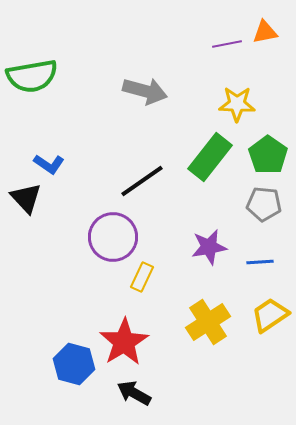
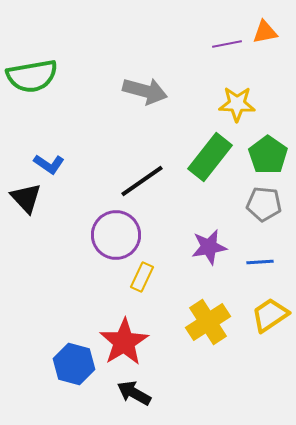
purple circle: moved 3 px right, 2 px up
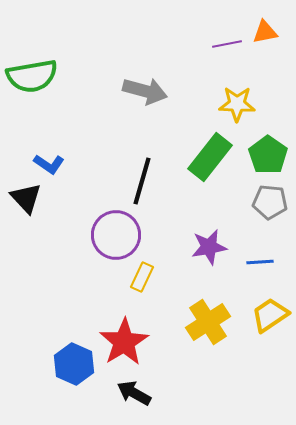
black line: rotated 39 degrees counterclockwise
gray pentagon: moved 6 px right, 2 px up
blue hexagon: rotated 9 degrees clockwise
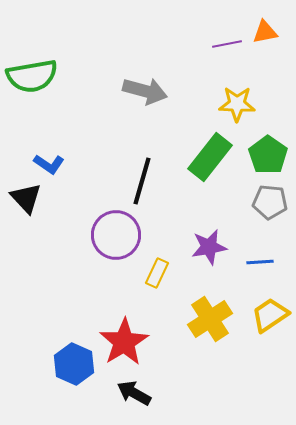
yellow rectangle: moved 15 px right, 4 px up
yellow cross: moved 2 px right, 3 px up
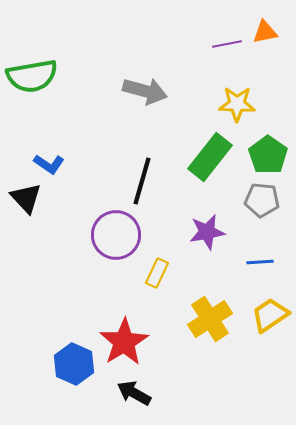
gray pentagon: moved 8 px left, 2 px up
purple star: moved 2 px left, 15 px up
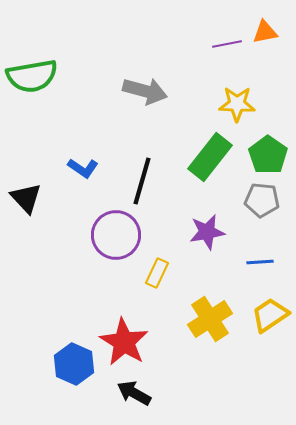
blue L-shape: moved 34 px right, 4 px down
red star: rotated 9 degrees counterclockwise
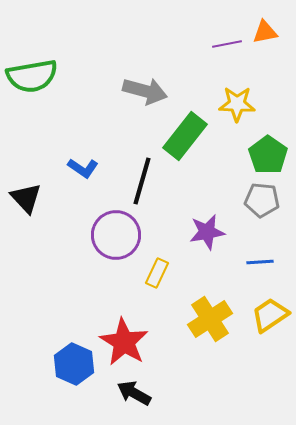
green rectangle: moved 25 px left, 21 px up
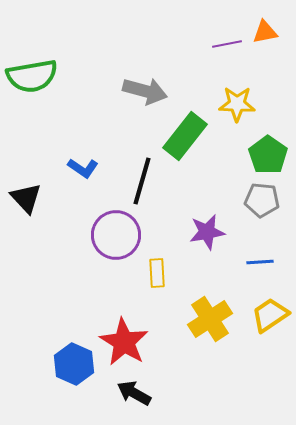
yellow rectangle: rotated 28 degrees counterclockwise
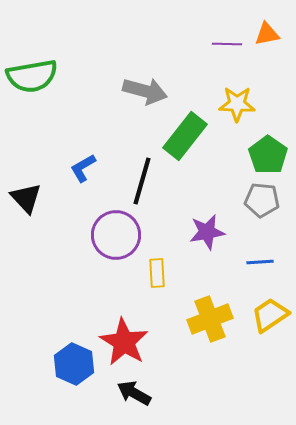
orange triangle: moved 2 px right, 2 px down
purple line: rotated 12 degrees clockwise
blue L-shape: rotated 116 degrees clockwise
yellow cross: rotated 12 degrees clockwise
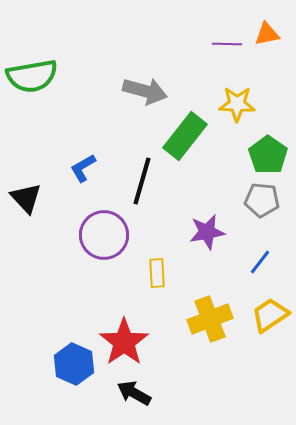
purple circle: moved 12 px left
blue line: rotated 48 degrees counterclockwise
red star: rotated 6 degrees clockwise
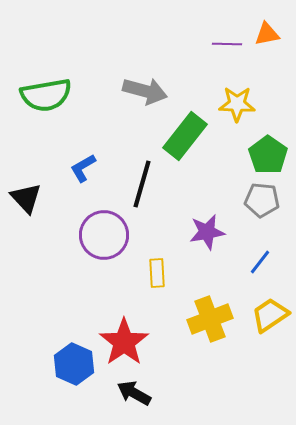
green semicircle: moved 14 px right, 19 px down
black line: moved 3 px down
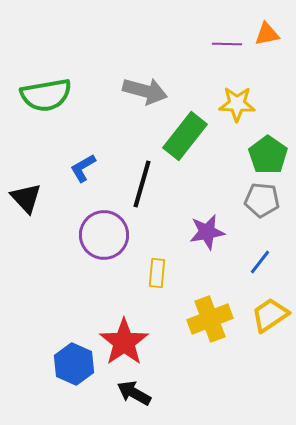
yellow rectangle: rotated 8 degrees clockwise
